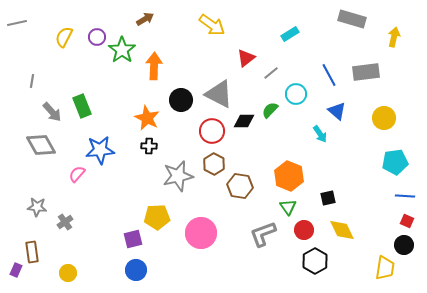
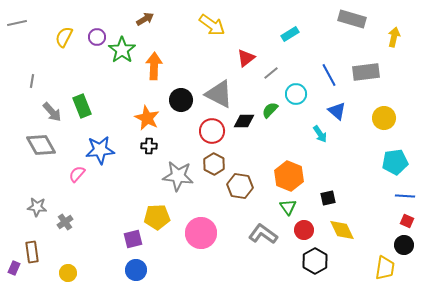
gray star at (178, 176): rotated 20 degrees clockwise
gray L-shape at (263, 234): rotated 56 degrees clockwise
purple rectangle at (16, 270): moved 2 px left, 2 px up
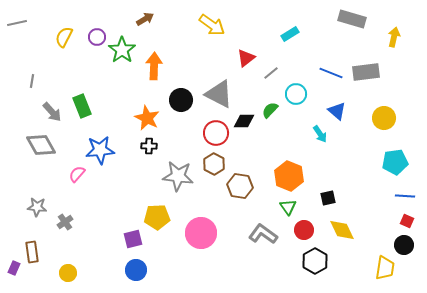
blue line at (329, 75): moved 2 px right, 2 px up; rotated 40 degrees counterclockwise
red circle at (212, 131): moved 4 px right, 2 px down
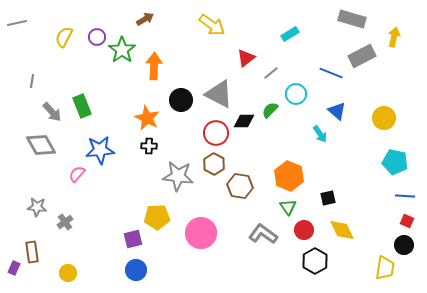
gray rectangle at (366, 72): moved 4 px left, 16 px up; rotated 20 degrees counterclockwise
cyan pentagon at (395, 162): rotated 20 degrees clockwise
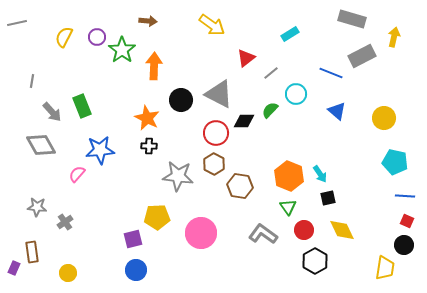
brown arrow at (145, 19): moved 3 px right, 2 px down; rotated 36 degrees clockwise
cyan arrow at (320, 134): moved 40 px down
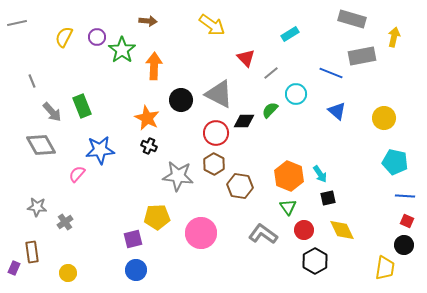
gray rectangle at (362, 56): rotated 16 degrees clockwise
red triangle at (246, 58): rotated 36 degrees counterclockwise
gray line at (32, 81): rotated 32 degrees counterclockwise
black cross at (149, 146): rotated 21 degrees clockwise
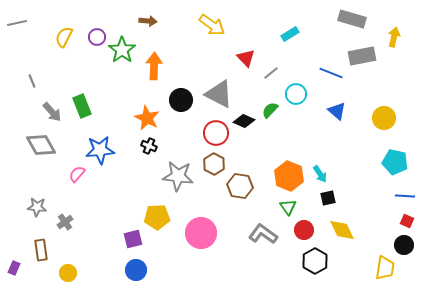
black diamond at (244, 121): rotated 25 degrees clockwise
brown rectangle at (32, 252): moved 9 px right, 2 px up
